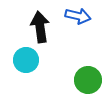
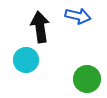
green circle: moved 1 px left, 1 px up
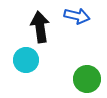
blue arrow: moved 1 px left
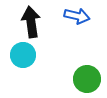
black arrow: moved 9 px left, 5 px up
cyan circle: moved 3 px left, 5 px up
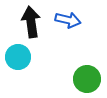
blue arrow: moved 9 px left, 4 px down
cyan circle: moved 5 px left, 2 px down
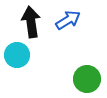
blue arrow: rotated 45 degrees counterclockwise
cyan circle: moved 1 px left, 2 px up
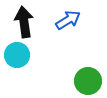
black arrow: moved 7 px left
green circle: moved 1 px right, 2 px down
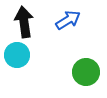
green circle: moved 2 px left, 9 px up
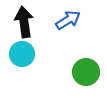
cyan circle: moved 5 px right, 1 px up
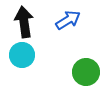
cyan circle: moved 1 px down
